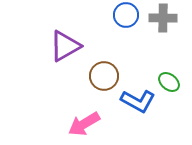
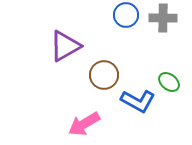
brown circle: moved 1 px up
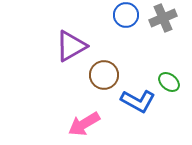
gray cross: rotated 24 degrees counterclockwise
purple triangle: moved 6 px right
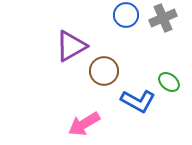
brown circle: moved 4 px up
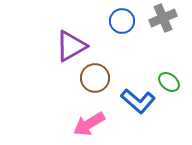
blue circle: moved 4 px left, 6 px down
brown circle: moved 9 px left, 7 px down
blue L-shape: rotated 12 degrees clockwise
pink arrow: moved 5 px right
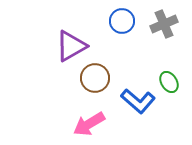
gray cross: moved 1 px right, 6 px down
green ellipse: rotated 20 degrees clockwise
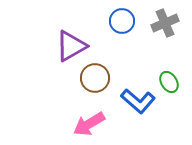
gray cross: moved 1 px right, 1 px up
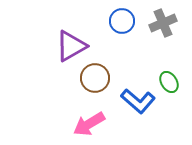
gray cross: moved 2 px left
